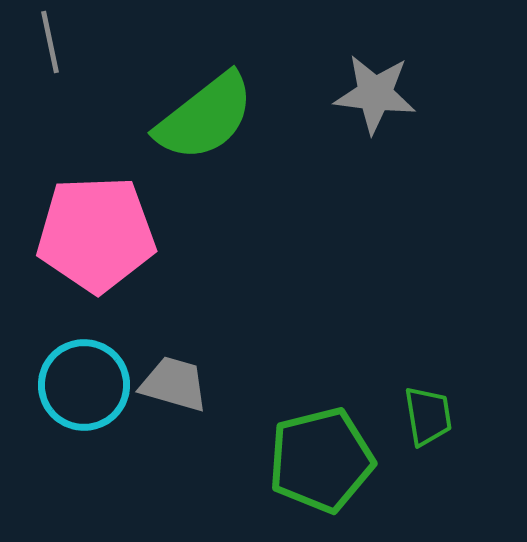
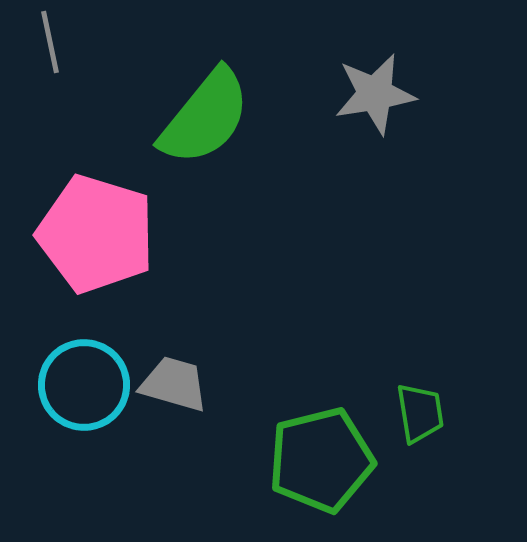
gray star: rotated 16 degrees counterclockwise
green semicircle: rotated 13 degrees counterclockwise
pink pentagon: rotated 19 degrees clockwise
green trapezoid: moved 8 px left, 3 px up
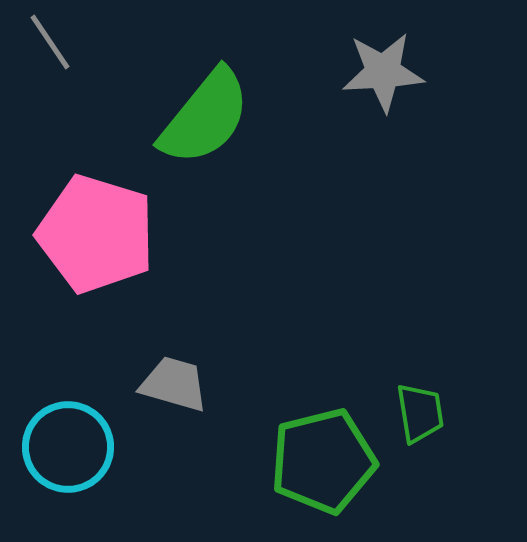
gray line: rotated 22 degrees counterclockwise
gray star: moved 8 px right, 22 px up; rotated 6 degrees clockwise
cyan circle: moved 16 px left, 62 px down
green pentagon: moved 2 px right, 1 px down
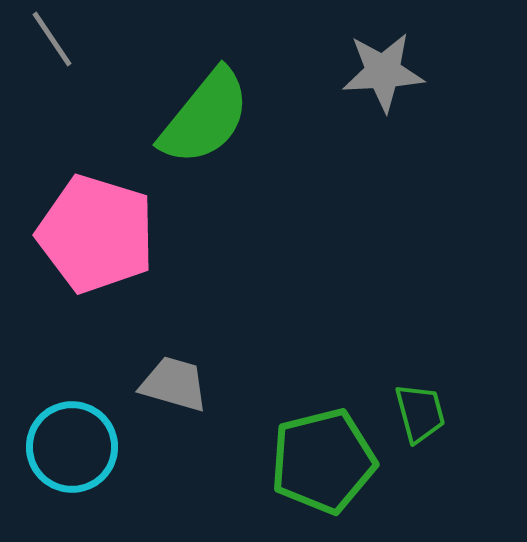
gray line: moved 2 px right, 3 px up
green trapezoid: rotated 6 degrees counterclockwise
cyan circle: moved 4 px right
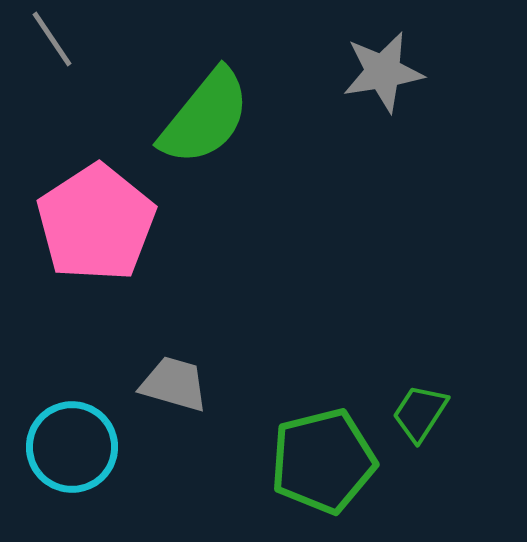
gray star: rotated 6 degrees counterclockwise
pink pentagon: moved 11 px up; rotated 22 degrees clockwise
green trapezoid: rotated 132 degrees counterclockwise
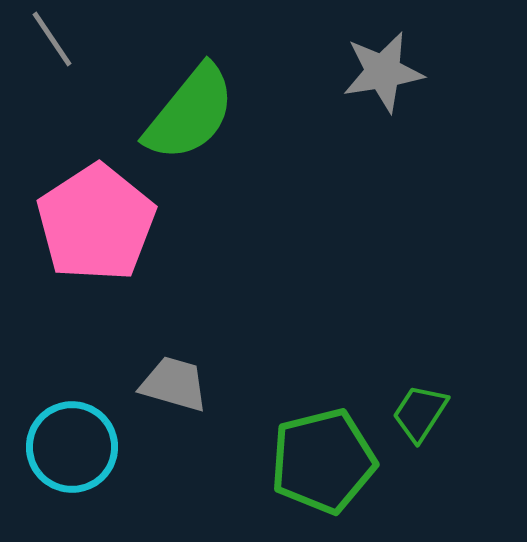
green semicircle: moved 15 px left, 4 px up
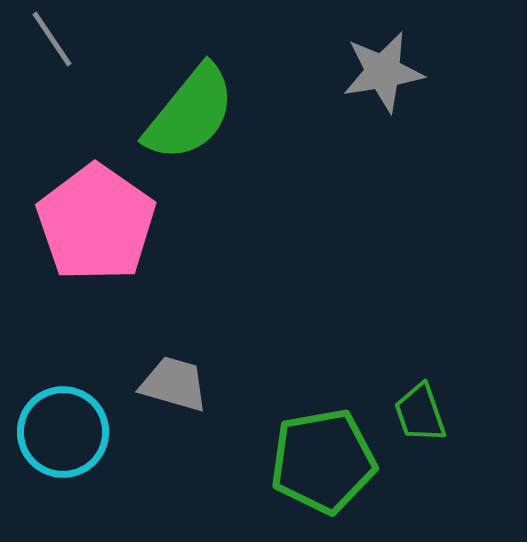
pink pentagon: rotated 4 degrees counterclockwise
green trapezoid: rotated 52 degrees counterclockwise
cyan circle: moved 9 px left, 15 px up
green pentagon: rotated 4 degrees clockwise
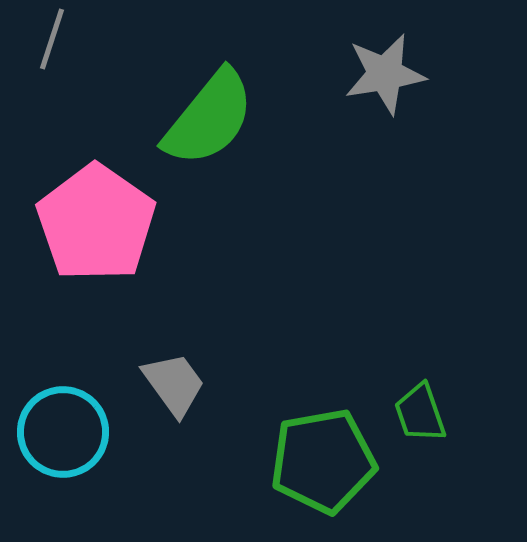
gray line: rotated 52 degrees clockwise
gray star: moved 2 px right, 2 px down
green semicircle: moved 19 px right, 5 px down
gray trapezoid: rotated 38 degrees clockwise
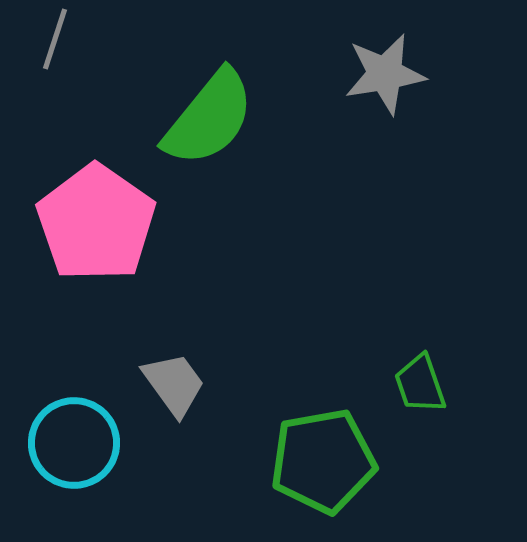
gray line: moved 3 px right
green trapezoid: moved 29 px up
cyan circle: moved 11 px right, 11 px down
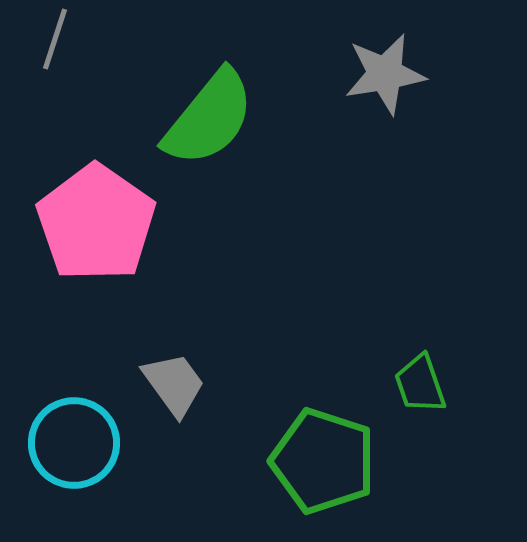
green pentagon: rotated 28 degrees clockwise
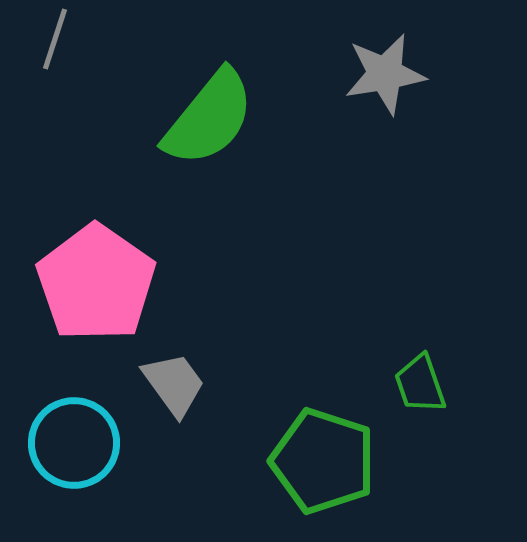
pink pentagon: moved 60 px down
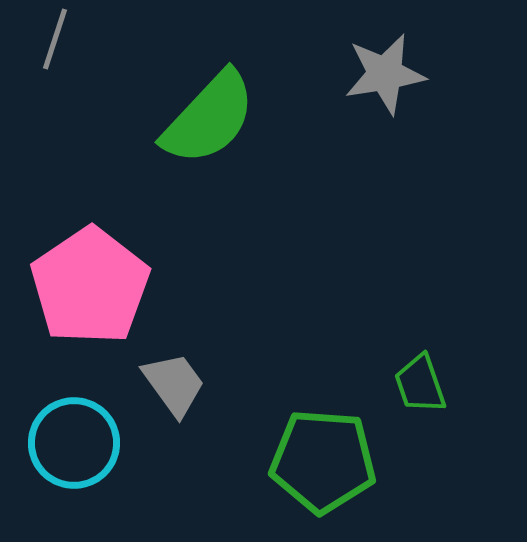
green semicircle: rotated 4 degrees clockwise
pink pentagon: moved 6 px left, 3 px down; rotated 3 degrees clockwise
green pentagon: rotated 14 degrees counterclockwise
